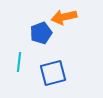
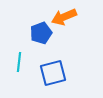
orange arrow: rotated 10 degrees counterclockwise
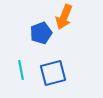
orange arrow: rotated 45 degrees counterclockwise
cyan line: moved 2 px right, 8 px down; rotated 18 degrees counterclockwise
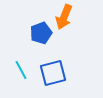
cyan line: rotated 18 degrees counterclockwise
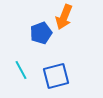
blue square: moved 3 px right, 3 px down
